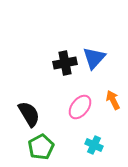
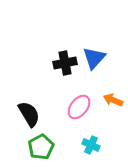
orange arrow: rotated 42 degrees counterclockwise
pink ellipse: moved 1 px left
cyan cross: moved 3 px left
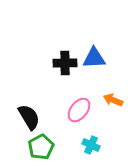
blue triangle: rotated 45 degrees clockwise
black cross: rotated 10 degrees clockwise
pink ellipse: moved 3 px down
black semicircle: moved 3 px down
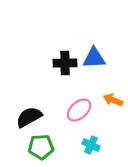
pink ellipse: rotated 10 degrees clockwise
black semicircle: rotated 88 degrees counterclockwise
green pentagon: rotated 25 degrees clockwise
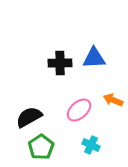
black cross: moved 5 px left
green pentagon: rotated 30 degrees counterclockwise
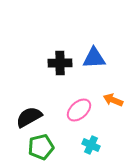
green pentagon: rotated 20 degrees clockwise
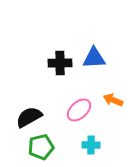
cyan cross: rotated 24 degrees counterclockwise
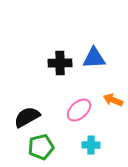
black semicircle: moved 2 px left
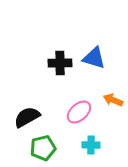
blue triangle: rotated 20 degrees clockwise
pink ellipse: moved 2 px down
green pentagon: moved 2 px right, 1 px down
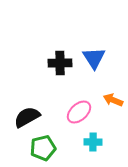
blue triangle: rotated 40 degrees clockwise
cyan cross: moved 2 px right, 3 px up
